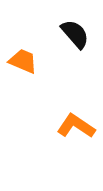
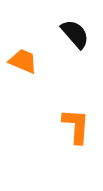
orange L-shape: rotated 60 degrees clockwise
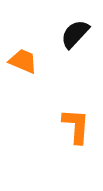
black semicircle: rotated 96 degrees counterclockwise
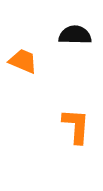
black semicircle: moved 1 px down; rotated 48 degrees clockwise
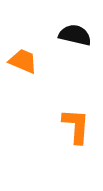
black semicircle: rotated 12 degrees clockwise
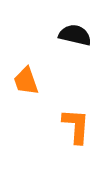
orange trapezoid: moved 3 px right, 20 px down; rotated 132 degrees counterclockwise
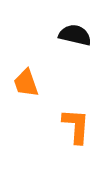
orange trapezoid: moved 2 px down
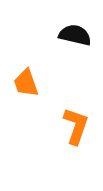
orange L-shape: rotated 15 degrees clockwise
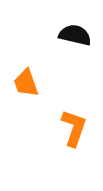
orange L-shape: moved 2 px left, 2 px down
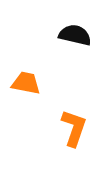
orange trapezoid: rotated 120 degrees clockwise
